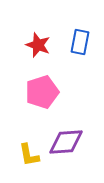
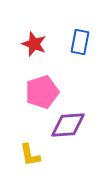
red star: moved 4 px left, 1 px up
purple diamond: moved 2 px right, 17 px up
yellow L-shape: moved 1 px right
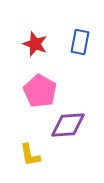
red star: moved 1 px right
pink pentagon: moved 2 px left, 1 px up; rotated 24 degrees counterclockwise
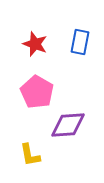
pink pentagon: moved 3 px left, 1 px down
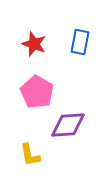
red star: moved 1 px left
